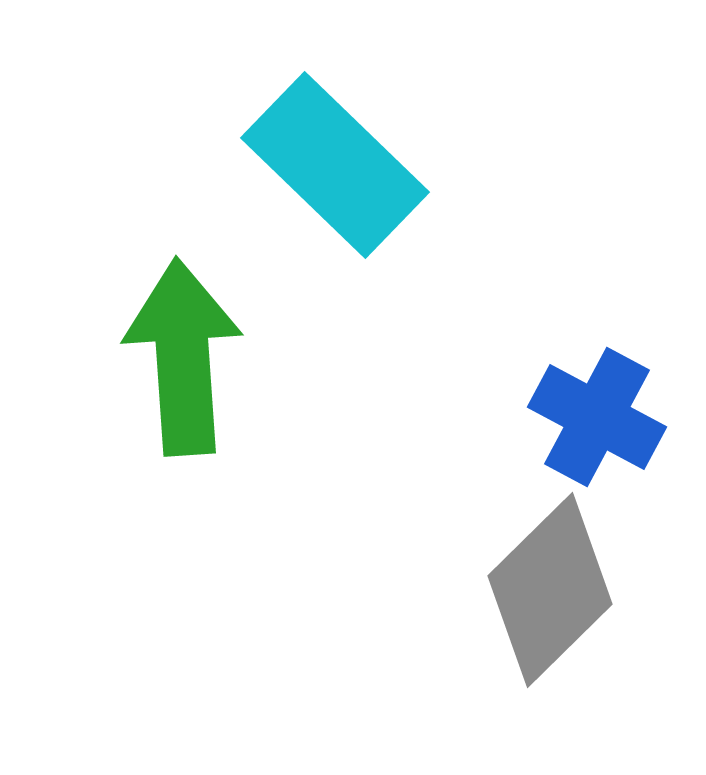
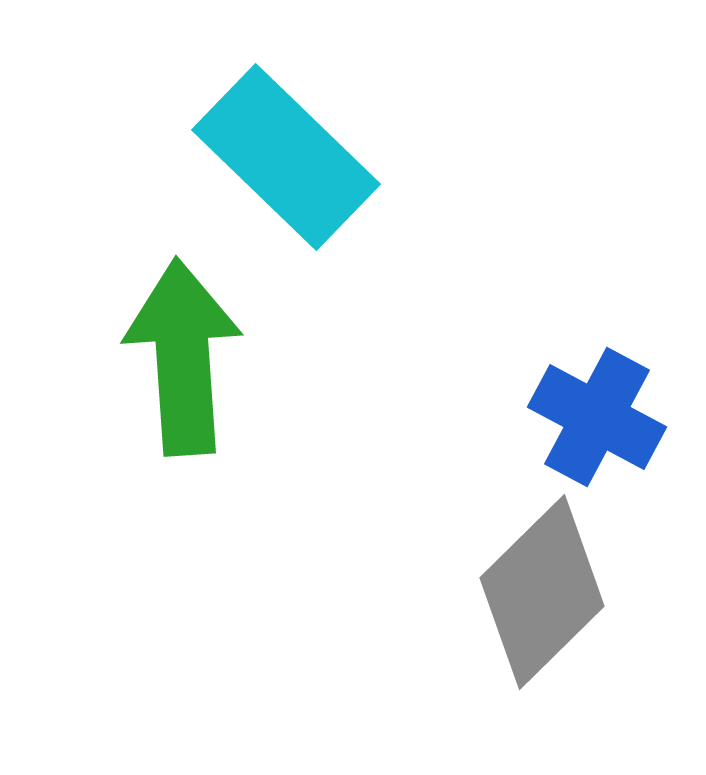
cyan rectangle: moved 49 px left, 8 px up
gray diamond: moved 8 px left, 2 px down
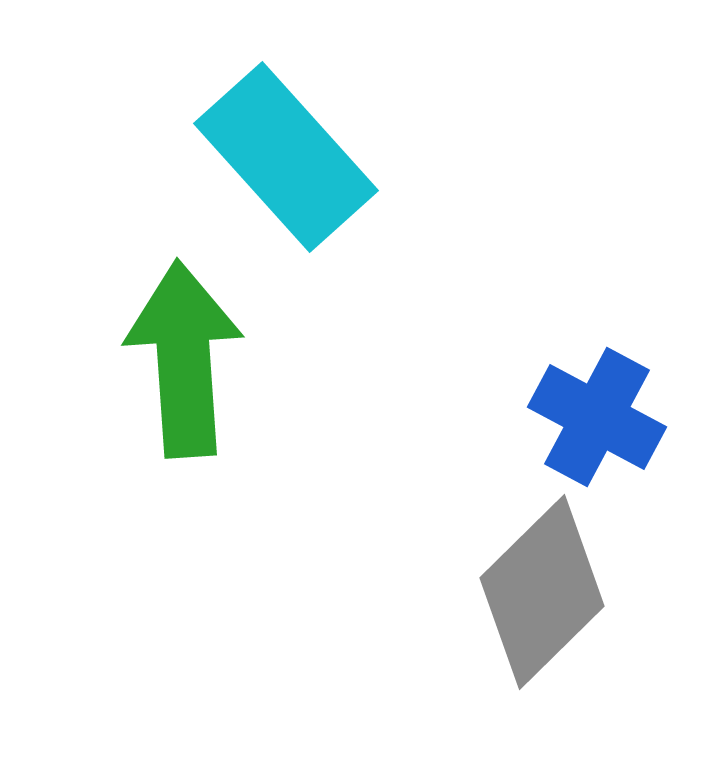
cyan rectangle: rotated 4 degrees clockwise
green arrow: moved 1 px right, 2 px down
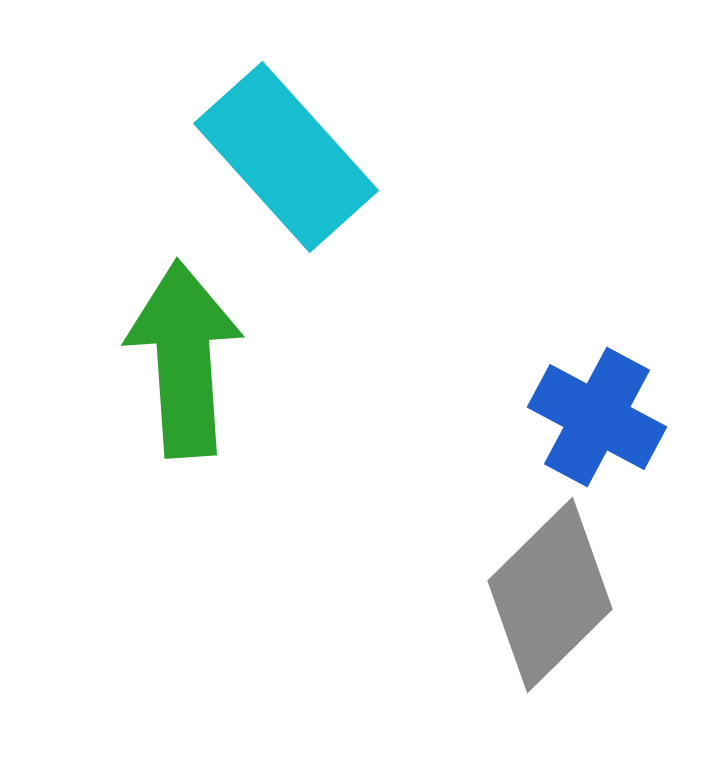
gray diamond: moved 8 px right, 3 px down
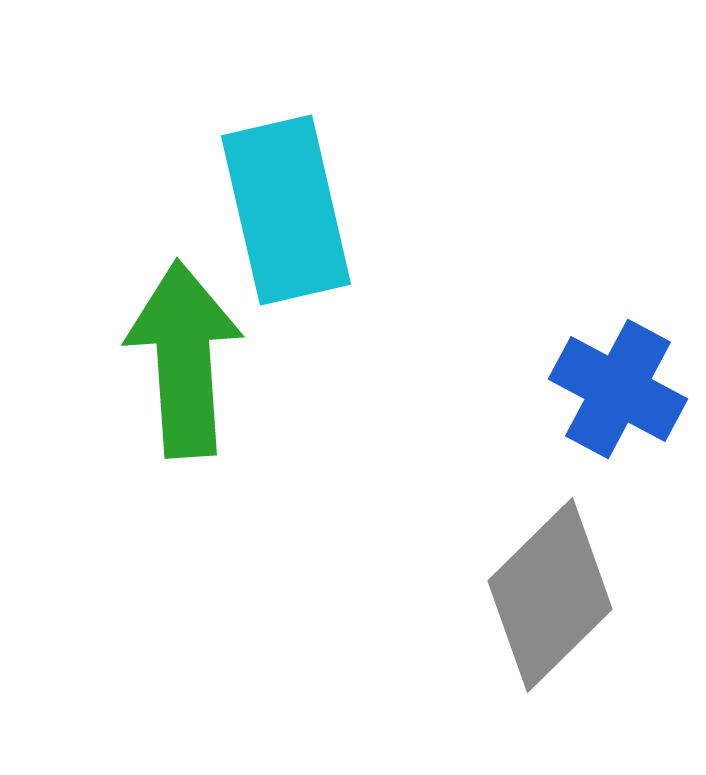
cyan rectangle: moved 53 px down; rotated 29 degrees clockwise
blue cross: moved 21 px right, 28 px up
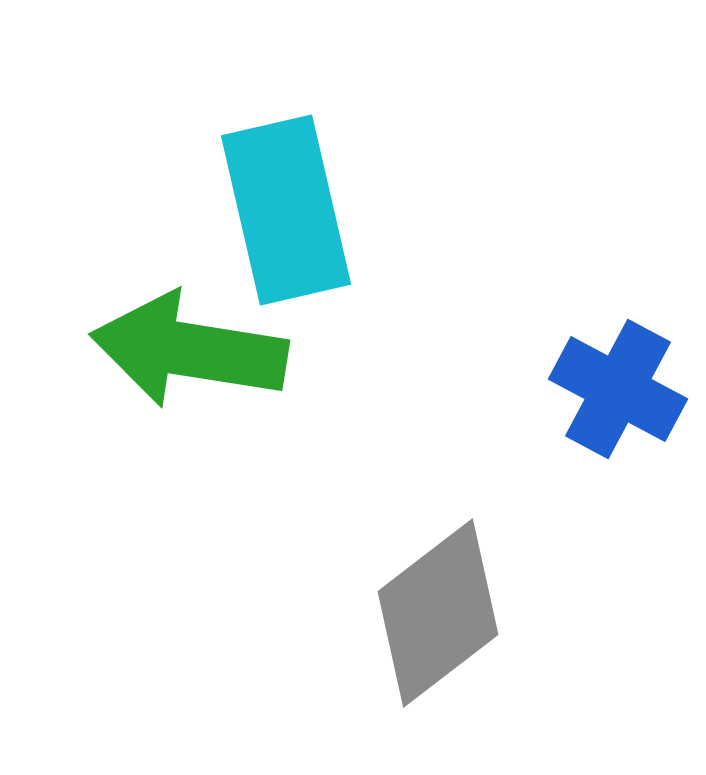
green arrow: moved 5 px right, 9 px up; rotated 77 degrees counterclockwise
gray diamond: moved 112 px left, 18 px down; rotated 7 degrees clockwise
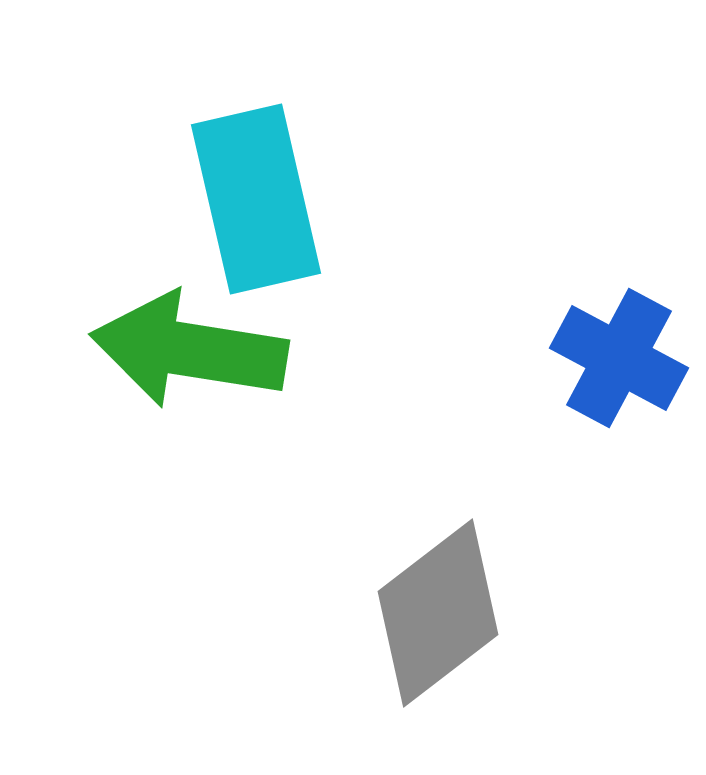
cyan rectangle: moved 30 px left, 11 px up
blue cross: moved 1 px right, 31 px up
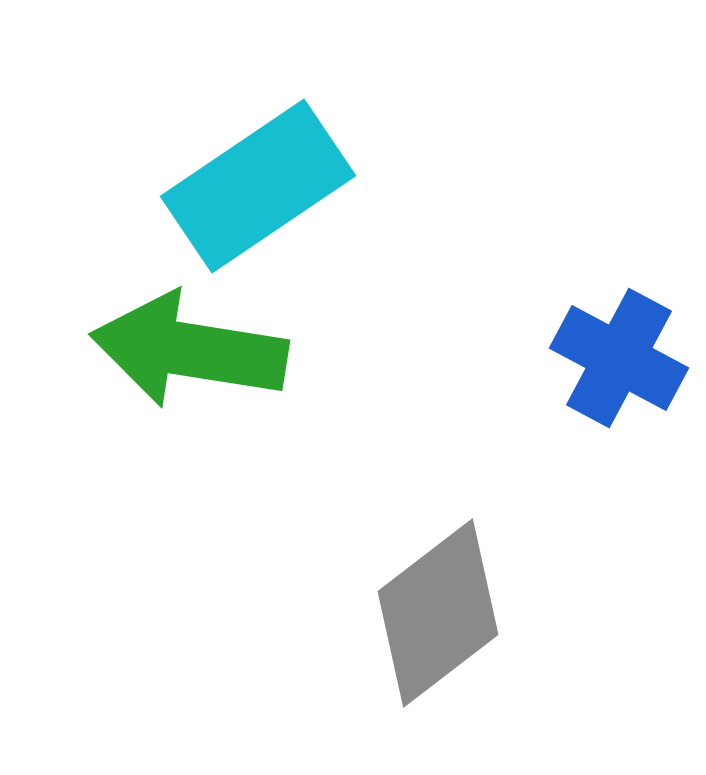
cyan rectangle: moved 2 px right, 13 px up; rotated 69 degrees clockwise
